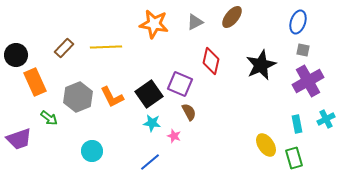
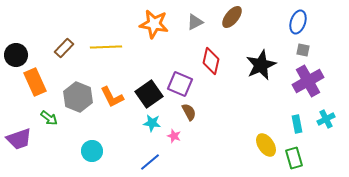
gray hexagon: rotated 16 degrees counterclockwise
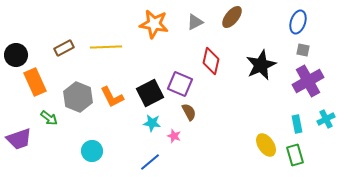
brown rectangle: rotated 18 degrees clockwise
black square: moved 1 px right, 1 px up; rotated 8 degrees clockwise
green rectangle: moved 1 px right, 3 px up
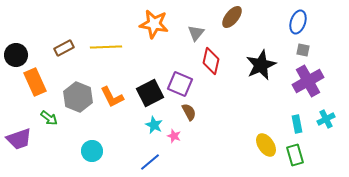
gray triangle: moved 1 px right, 11 px down; rotated 24 degrees counterclockwise
cyan star: moved 2 px right, 2 px down; rotated 18 degrees clockwise
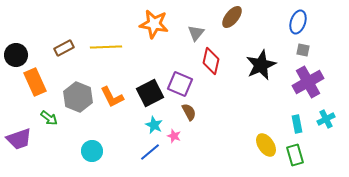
purple cross: moved 1 px down
blue line: moved 10 px up
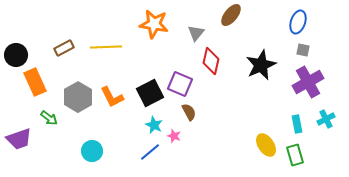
brown ellipse: moved 1 px left, 2 px up
gray hexagon: rotated 8 degrees clockwise
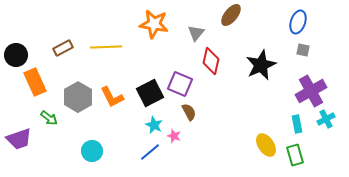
brown rectangle: moved 1 px left
purple cross: moved 3 px right, 9 px down
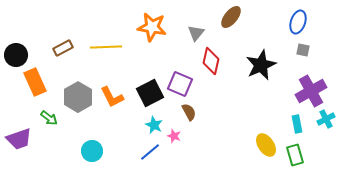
brown ellipse: moved 2 px down
orange star: moved 2 px left, 3 px down
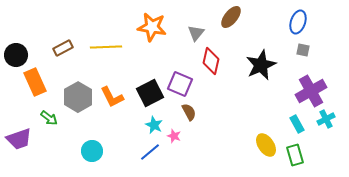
cyan rectangle: rotated 18 degrees counterclockwise
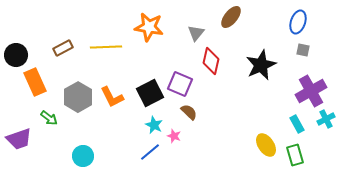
orange star: moved 3 px left
brown semicircle: rotated 18 degrees counterclockwise
cyan circle: moved 9 px left, 5 px down
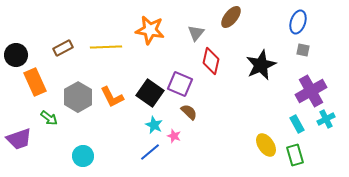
orange star: moved 1 px right, 3 px down
black square: rotated 28 degrees counterclockwise
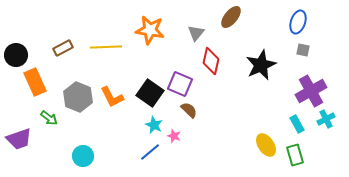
gray hexagon: rotated 8 degrees counterclockwise
brown semicircle: moved 2 px up
